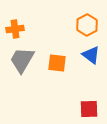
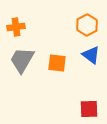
orange cross: moved 1 px right, 2 px up
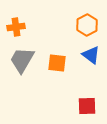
red square: moved 2 px left, 3 px up
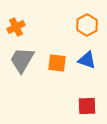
orange cross: rotated 18 degrees counterclockwise
blue triangle: moved 4 px left, 5 px down; rotated 18 degrees counterclockwise
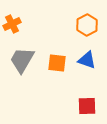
orange cross: moved 4 px left, 3 px up
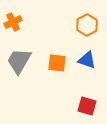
orange cross: moved 1 px right, 2 px up
gray trapezoid: moved 3 px left, 1 px down
red square: rotated 18 degrees clockwise
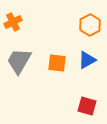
orange hexagon: moved 3 px right
blue triangle: rotated 48 degrees counterclockwise
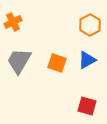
orange square: rotated 12 degrees clockwise
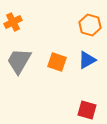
orange hexagon: rotated 15 degrees counterclockwise
orange square: moved 1 px up
red square: moved 4 px down
